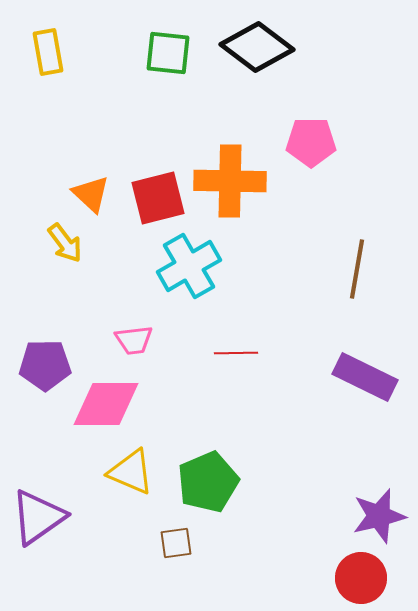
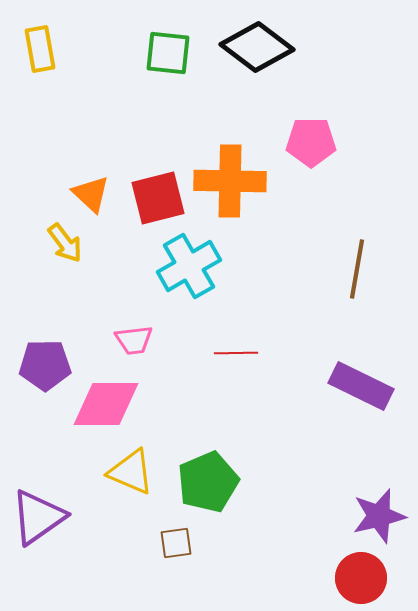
yellow rectangle: moved 8 px left, 3 px up
purple rectangle: moved 4 px left, 9 px down
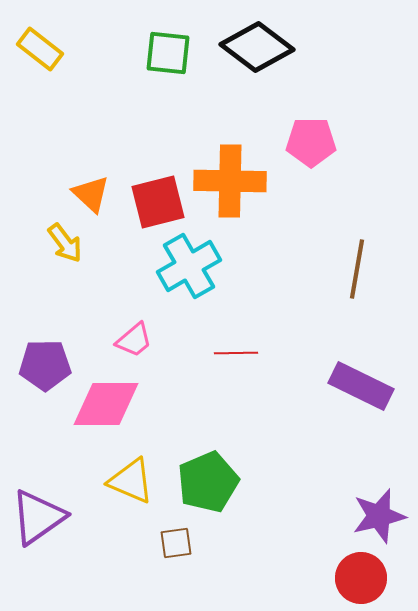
yellow rectangle: rotated 42 degrees counterclockwise
red square: moved 4 px down
pink trapezoid: rotated 33 degrees counterclockwise
yellow triangle: moved 9 px down
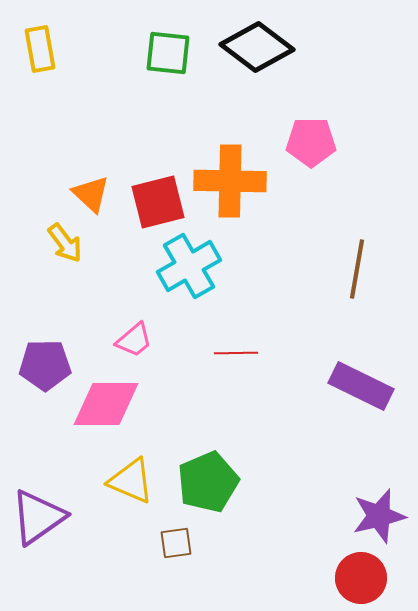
yellow rectangle: rotated 42 degrees clockwise
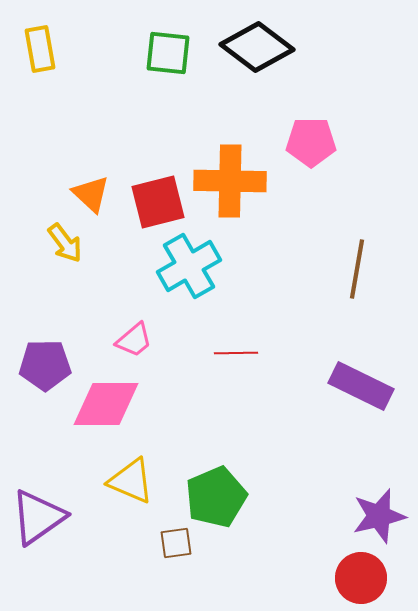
green pentagon: moved 8 px right, 15 px down
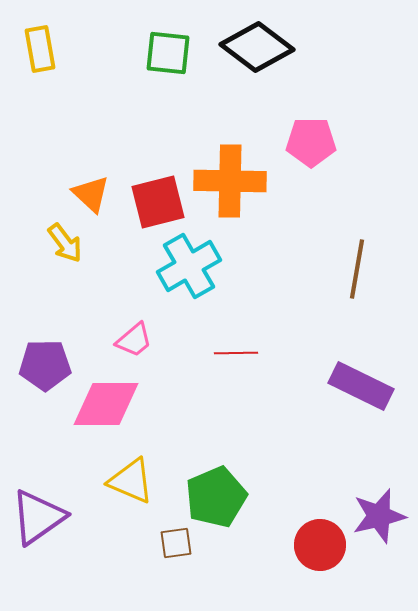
red circle: moved 41 px left, 33 px up
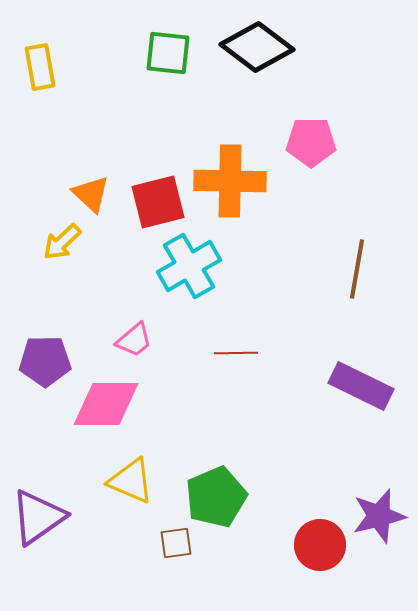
yellow rectangle: moved 18 px down
yellow arrow: moved 3 px left, 1 px up; rotated 84 degrees clockwise
purple pentagon: moved 4 px up
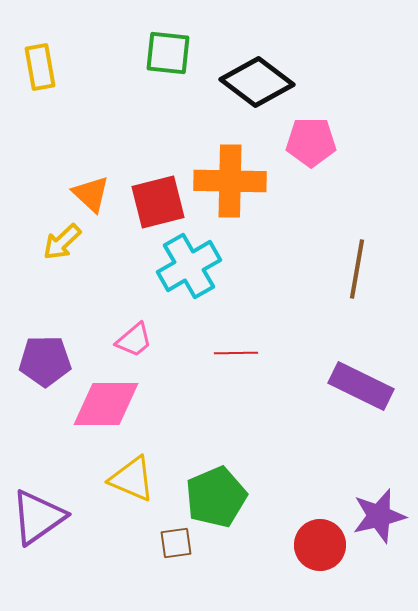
black diamond: moved 35 px down
yellow triangle: moved 1 px right, 2 px up
